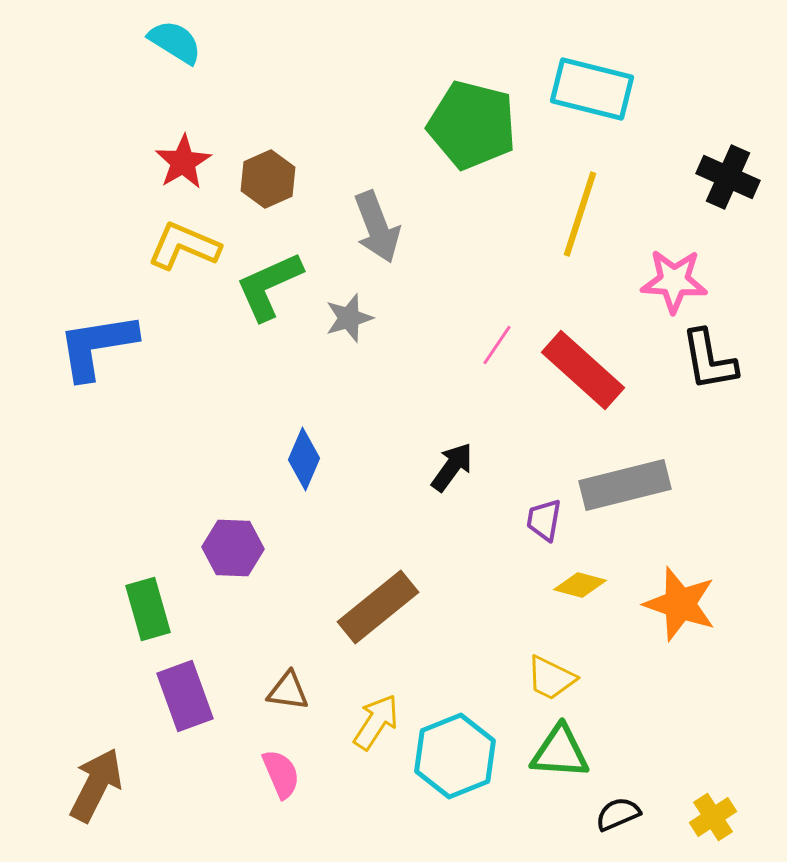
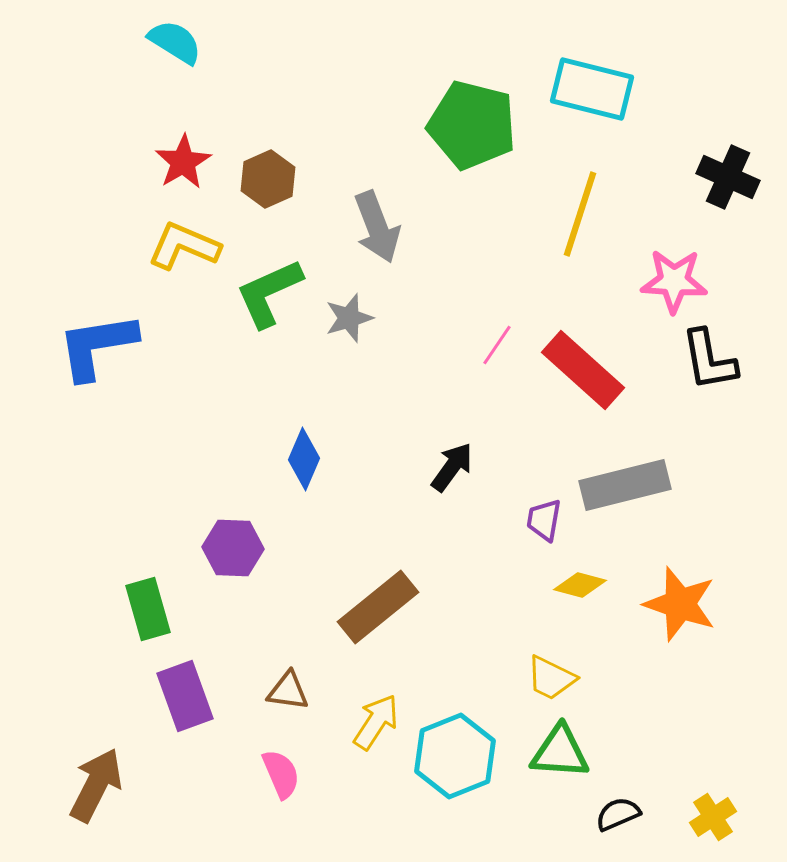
green L-shape: moved 7 px down
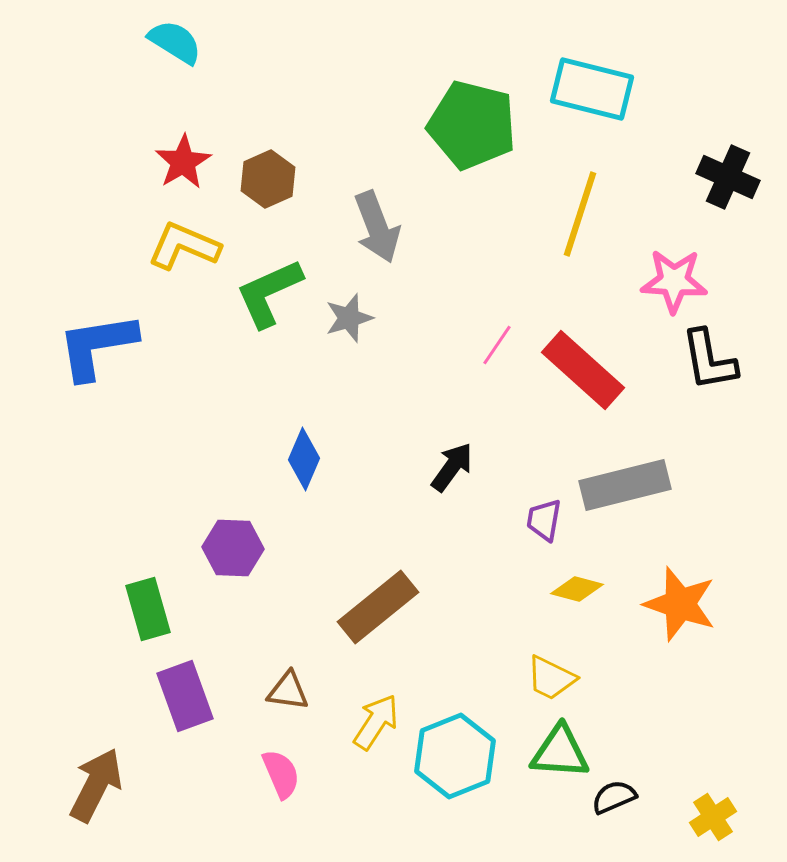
yellow diamond: moved 3 px left, 4 px down
black semicircle: moved 4 px left, 17 px up
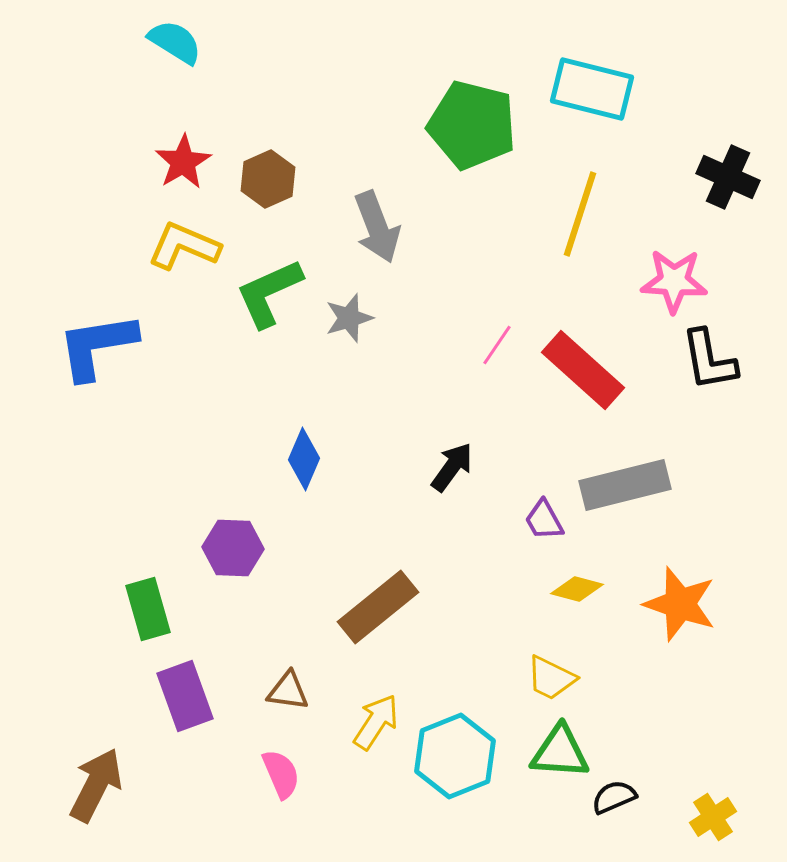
purple trapezoid: rotated 39 degrees counterclockwise
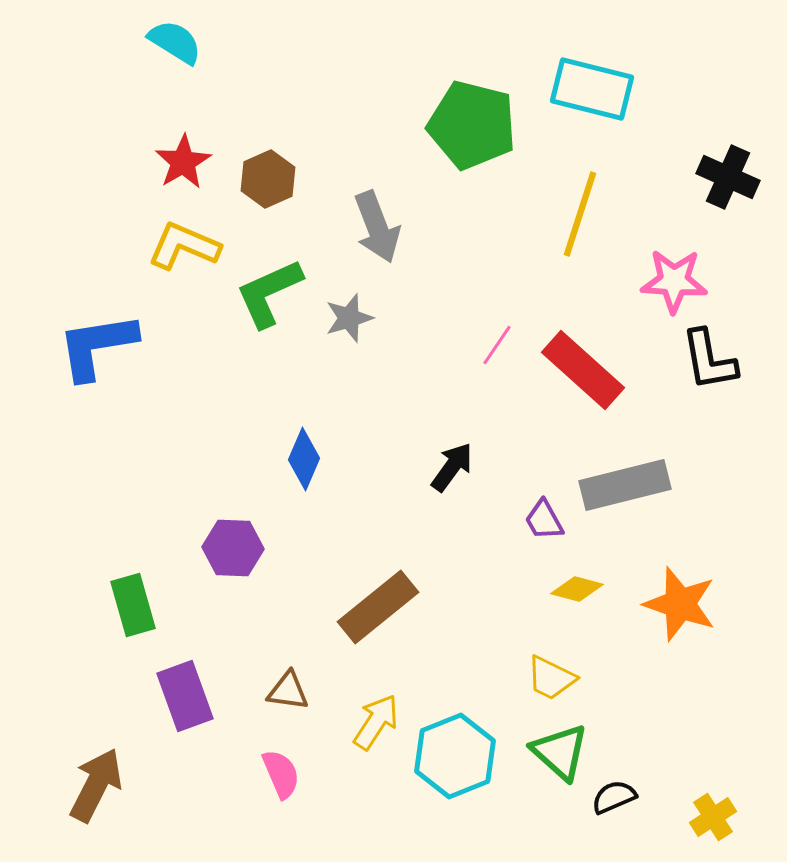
green rectangle: moved 15 px left, 4 px up
green triangle: rotated 38 degrees clockwise
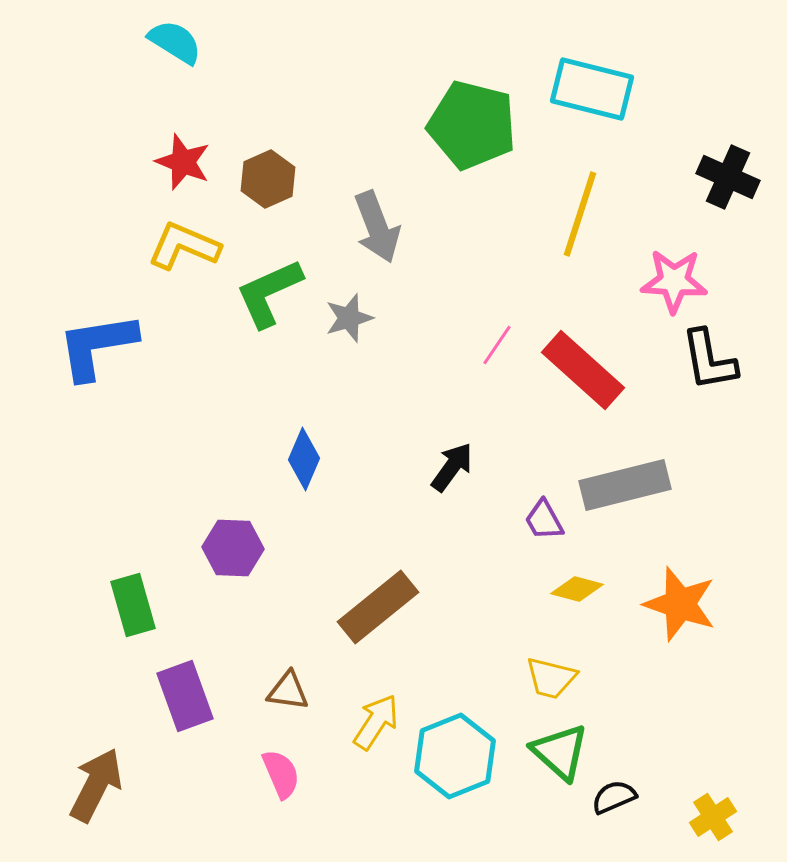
red star: rotated 20 degrees counterclockwise
yellow trapezoid: rotated 12 degrees counterclockwise
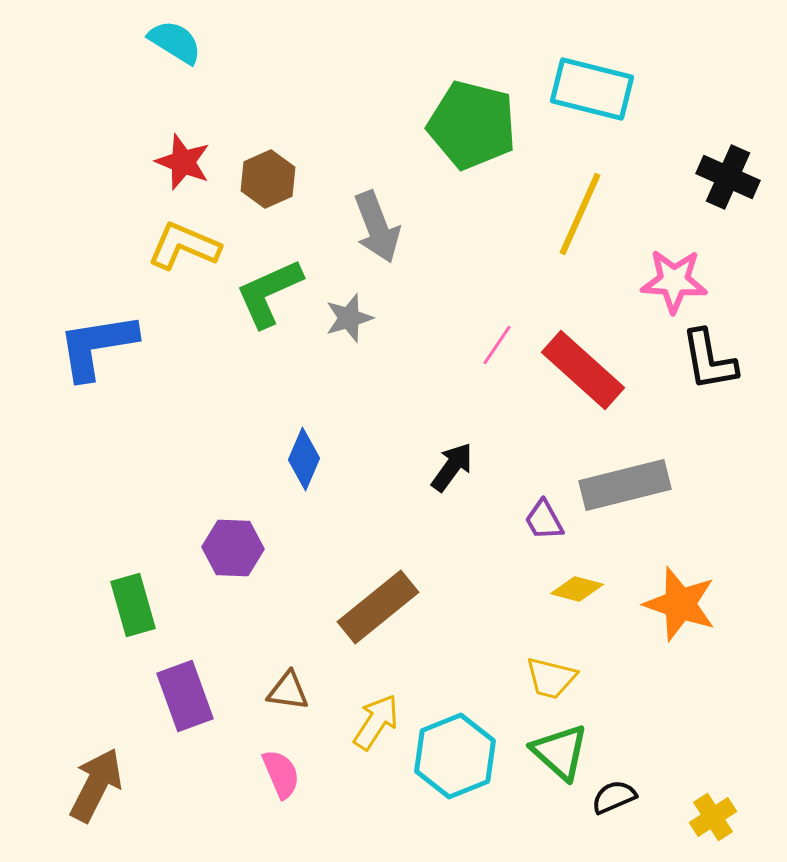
yellow line: rotated 6 degrees clockwise
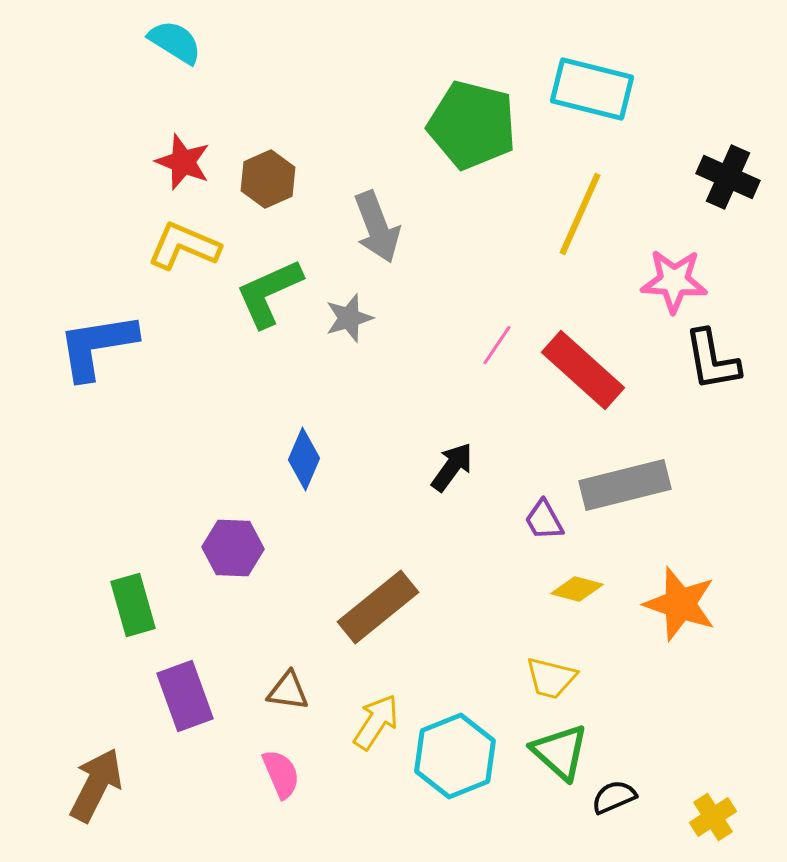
black L-shape: moved 3 px right
